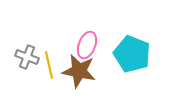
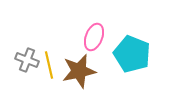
pink ellipse: moved 7 px right, 8 px up
gray cross: moved 3 px down
brown star: rotated 24 degrees counterclockwise
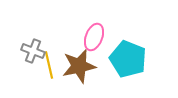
cyan pentagon: moved 4 px left, 5 px down
gray cross: moved 6 px right, 9 px up
brown star: moved 5 px up
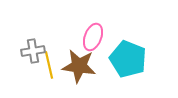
pink ellipse: moved 1 px left
gray cross: rotated 30 degrees counterclockwise
brown star: rotated 20 degrees clockwise
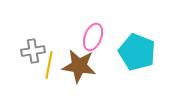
cyan pentagon: moved 9 px right, 7 px up
yellow line: rotated 24 degrees clockwise
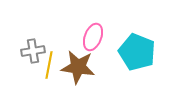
brown star: moved 1 px left, 1 px down
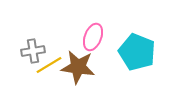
yellow line: rotated 48 degrees clockwise
